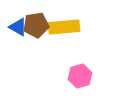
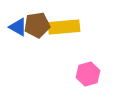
brown pentagon: moved 1 px right
pink hexagon: moved 8 px right, 2 px up
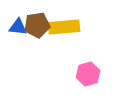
blue triangle: rotated 24 degrees counterclockwise
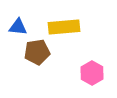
brown pentagon: moved 27 px down
pink hexagon: moved 4 px right, 1 px up; rotated 15 degrees counterclockwise
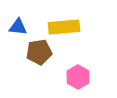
brown pentagon: moved 2 px right
pink hexagon: moved 14 px left, 4 px down
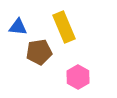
yellow rectangle: rotated 72 degrees clockwise
